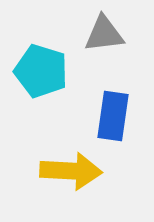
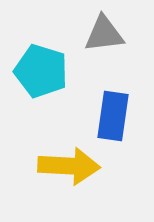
yellow arrow: moved 2 px left, 5 px up
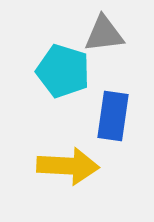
cyan pentagon: moved 22 px right
yellow arrow: moved 1 px left
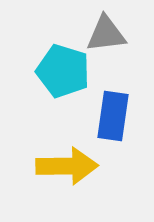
gray triangle: moved 2 px right
yellow arrow: moved 1 px left; rotated 4 degrees counterclockwise
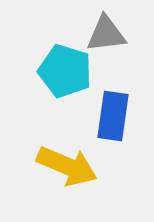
cyan pentagon: moved 2 px right
yellow arrow: rotated 24 degrees clockwise
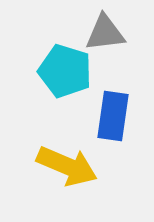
gray triangle: moved 1 px left, 1 px up
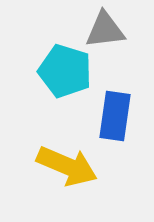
gray triangle: moved 3 px up
blue rectangle: moved 2 px right
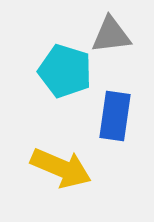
gray triangle: moved 6 px right, 5 px down
yellow arrow: moved 6 px left, 2 px down
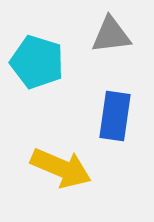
cyan pentagon: moved 28 px left, 9 px up
